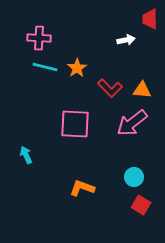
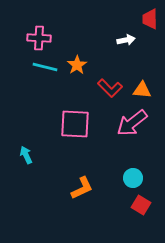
orange star: moved 3 px up
cyan circle: moved 1 px left, 1 px down
orange L-shape: rotated 135 degrees clockwise
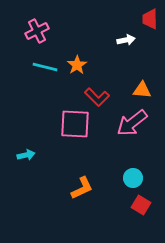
pink cross: moved 2 px left, 7 px up; rotated 30 degrees counterclockwise
red L-shape: moved 13 px left, 9 px down
cyan arrow: rotated 102 degrees clockwise
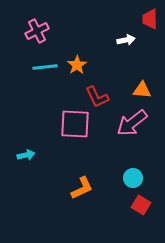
cyan line: rotated 20 degrees counterclockwise
red L-shape: rotated 20 degrees clockwise
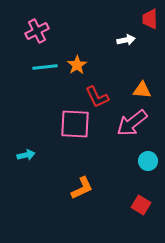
cyan circle: moved 15 px right, 17 px up
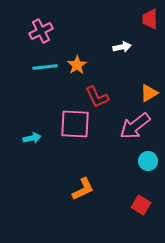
pink cross: moved 4 px right
white arrow: moved 4 px left, 7 px down
orange triangle: moved 7 px right, 3 px down; rotated 36 degrees counterclockwise
pink arrow: moved 3 px right, 3 px down
cyan arrow: moved 6 px right, 17 px up
orange L-shape: moved 1 px right, 1 px down
